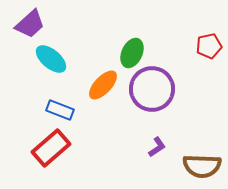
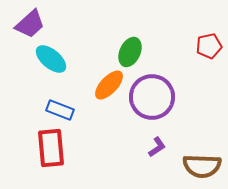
green ellipse: moved 2 px left, 1 px up
orange ellipse: moved 6 px right
purple circle: moved 8 px down
red rectangle: rotated 54 degrees counterclockwise
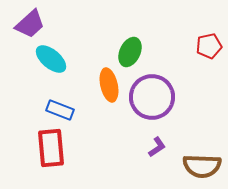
orange ellipse: rotated 56 degrees counterclockwise
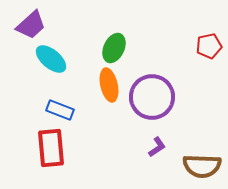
purple trapezoid: moved 1 px right, 1 px down
green ellipse: moved 16 px left, 4 px up
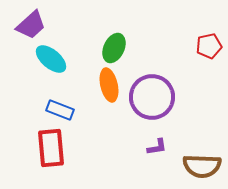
purple L-shape: rotated 25 degrees clockwise
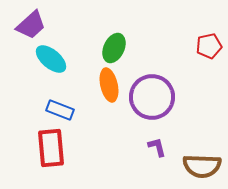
purple L-shape: rotated 95 degrees counterclockwise
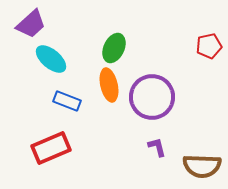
purple trapezoid: moved 1 px up
blue rectangle: moved 7 px right, 9 px up
red rectangle: rotated 72 degrees clockwise
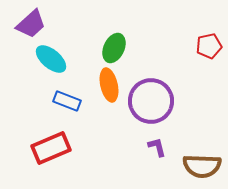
purple circle: moved 1 px left, 4 px down
